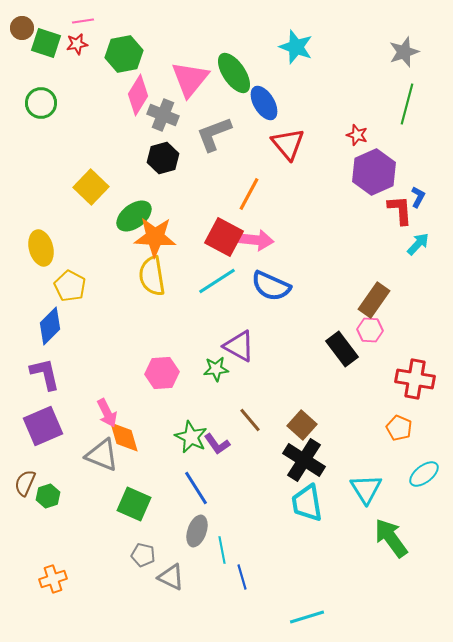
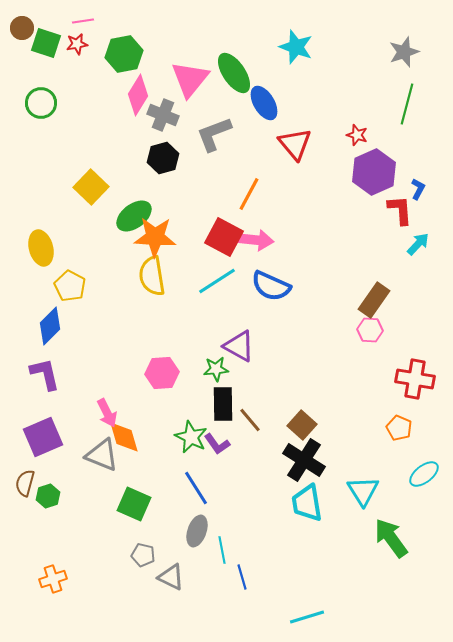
red triangle at (288, 144): moved 7 px right
blue L-shape at (418, 197): moved 8 px up
black rectangle at (342, 349): moved 119 px left, 55 px down; rotated 36 degrees clockwise
purple square at (43, 426): moved 11 px down
brown semicircle at (25, 483): rotated 8 degrees counterclockwise
cyan triangle at (366, 489): moved 3 px left, 2 px down
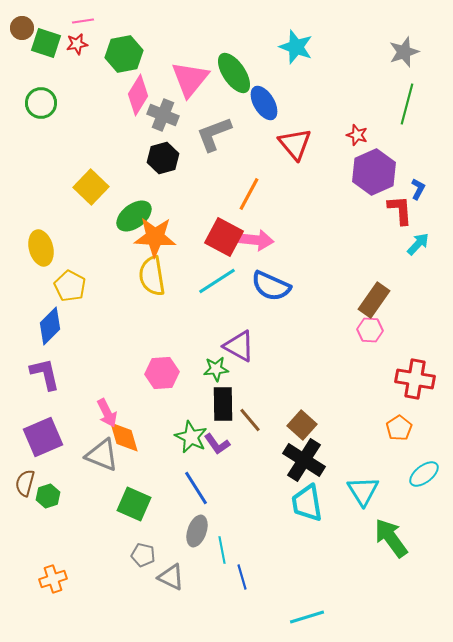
orange pentagon at (399, 428): rotated 15 degrees clockwise
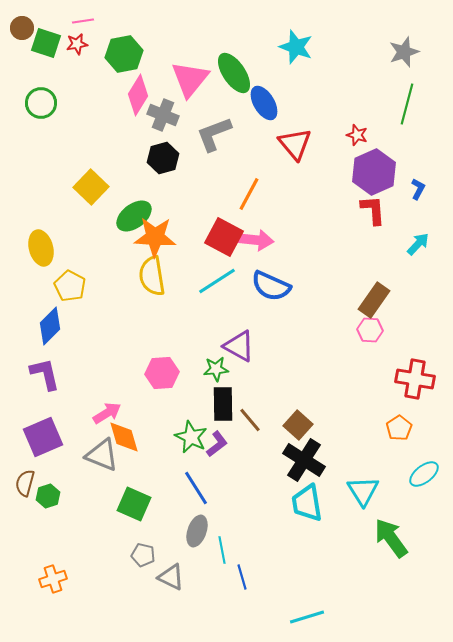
red L-shape at (400, 210): moved 27 px left
pink arrow at (107, 413): rotated 96 degrees counterclockwise
brown square at (302, 425): moved 4 px left
purple L-shape at (217, 444): rotated 92 degrees counterclockwise
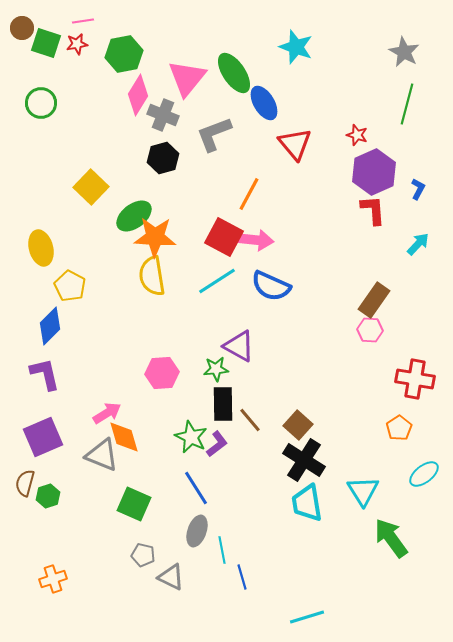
gray star at (404, 52): rotated 24 degrees counterclockwise
pink triangle at (190, 79): moved 3 px left, 1 px up
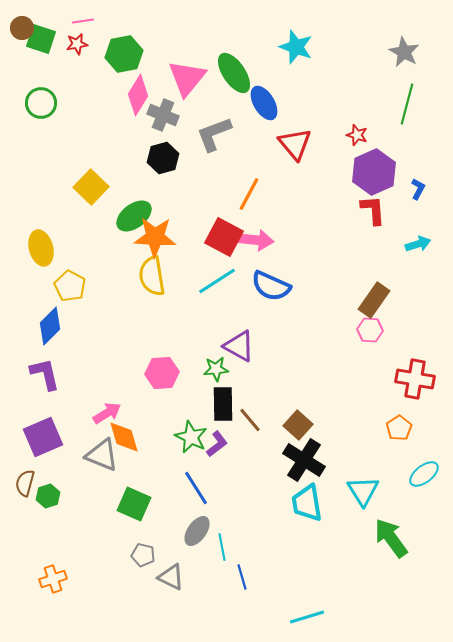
green square at (46, 43): moved 5 px left, 4 px up
cyan arrow at (418, 244): rotated 30 degrees clockwise
gray ellipse at (197, 531): rotated 16 degrees clockwise
cyan line at (222, 550): moved 3 px up
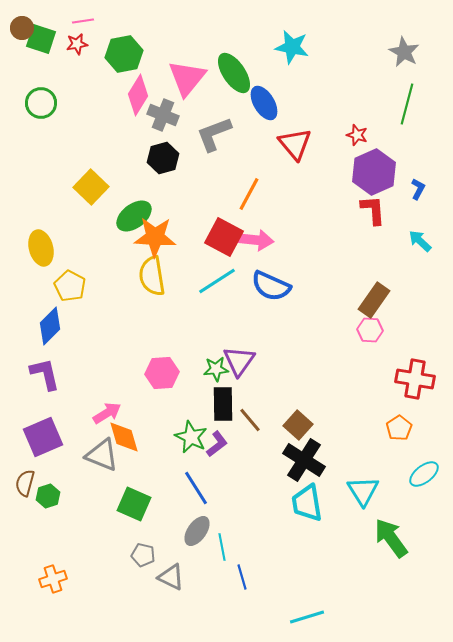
cyan star at (296, 47): moved 4 px left; rotated 8 degrees counterclockwise
cyan arrow at (418, 244): moved 2 px right, 3 px up; rotated 120 degrees counterclockwise
purple triangle at (239, 346): moved 15 px down; rotated 36 degrees clockwise
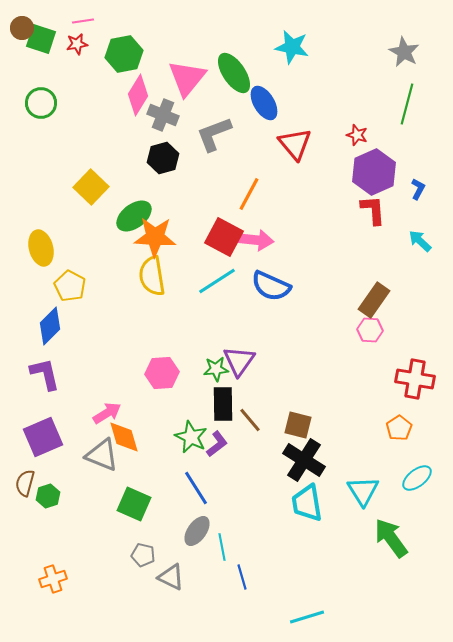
brown square at (298, 425): rotated 28 degrees counterclockwise
cyan ellipse at (424, 474): moved 7 px left, 4 px down
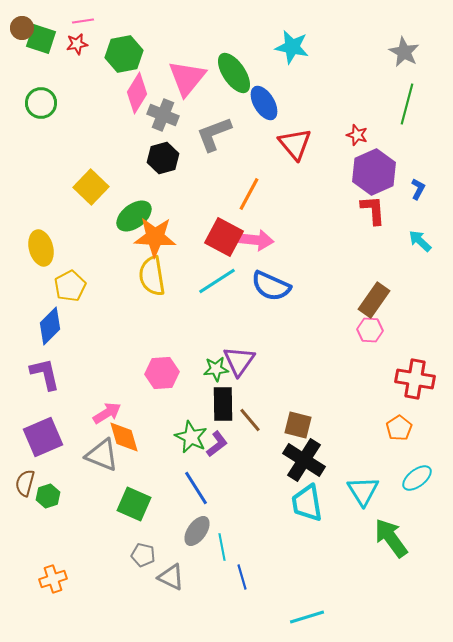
pink diamond at (138, 95): moved 1 px left, 2 px up
yellow pentagon at (70, 286): rotated 16 degrees clockwise
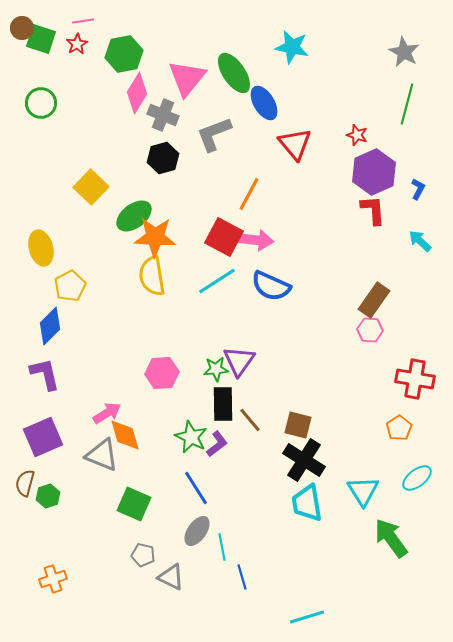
red star at (77, 44): rotated 20 degrees counterclockwise
orange diamond at (124, 437): moved 1 px right, 2 px up
